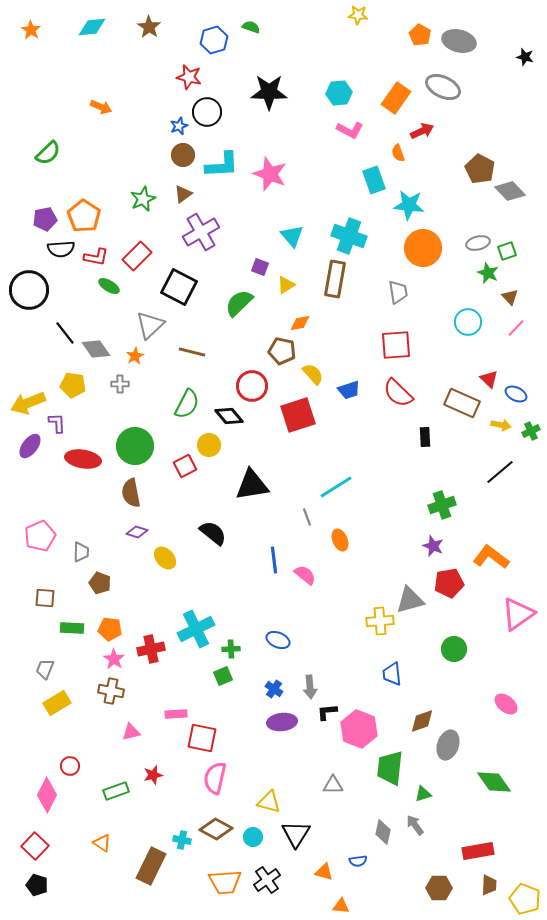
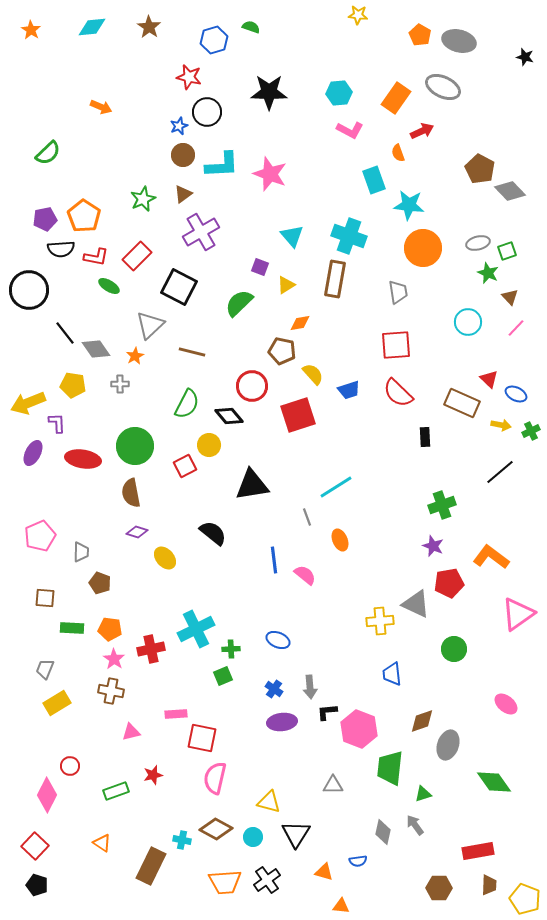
purple ellipse at (30, 446): moved 3 px right, 7 px down; rotated 10 degrees counterclockwise
gray triangle at (410, 600): moved 6 px right, 4 px down; rotated 40 degrees clockwise
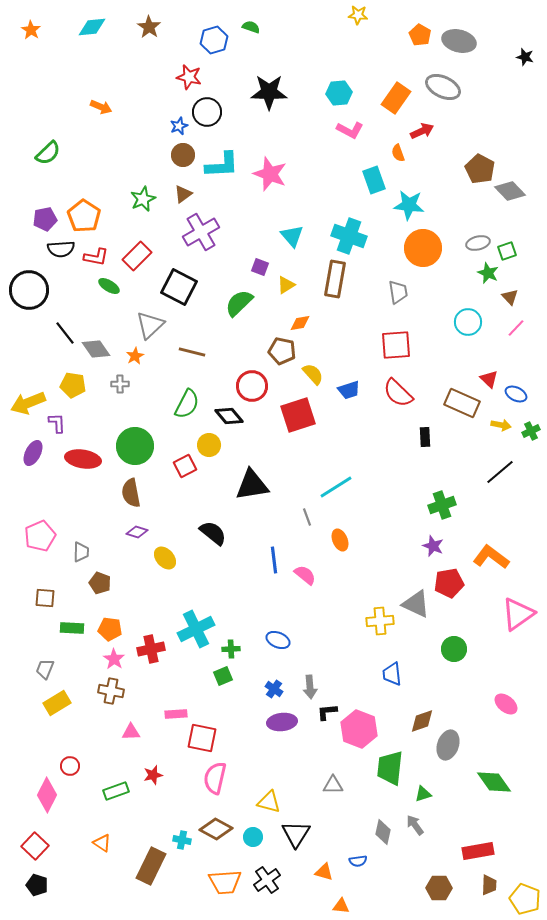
pink triangle at (131, 732): rotated 12 degrees clockwise
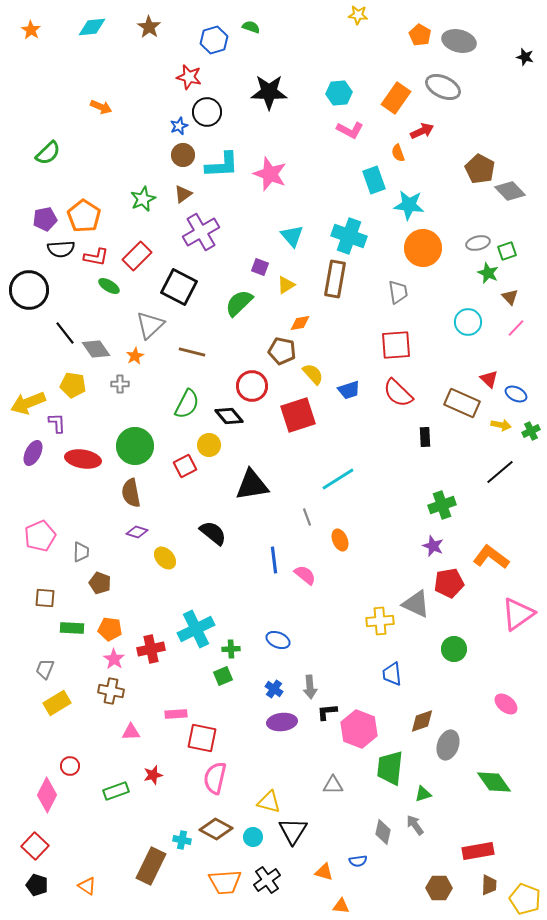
cyan line at (336, 487): moved 2 px right, 8 px up
black triangle at (296, 834): moved 3 px left, 3 px up
orange triangle at (102, 843): moved 15 px left, 43 px down
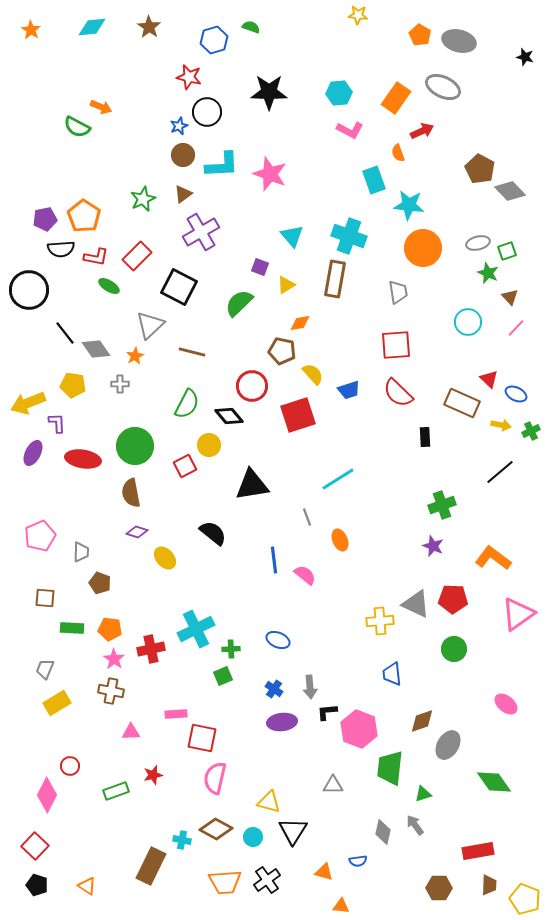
green semicircle at (48, 153): moved 29 px right, 26 px up; rotated 72 degrees clockwise
orange L-shape at (491, 557): moved 2 px right, 1 px down
red pentagon at (449, 583): moved 4 px right, 16 px down; rotated 12 degrees clockwise
gray ellipse at (448, 745): rotated 12 degrees clockwise
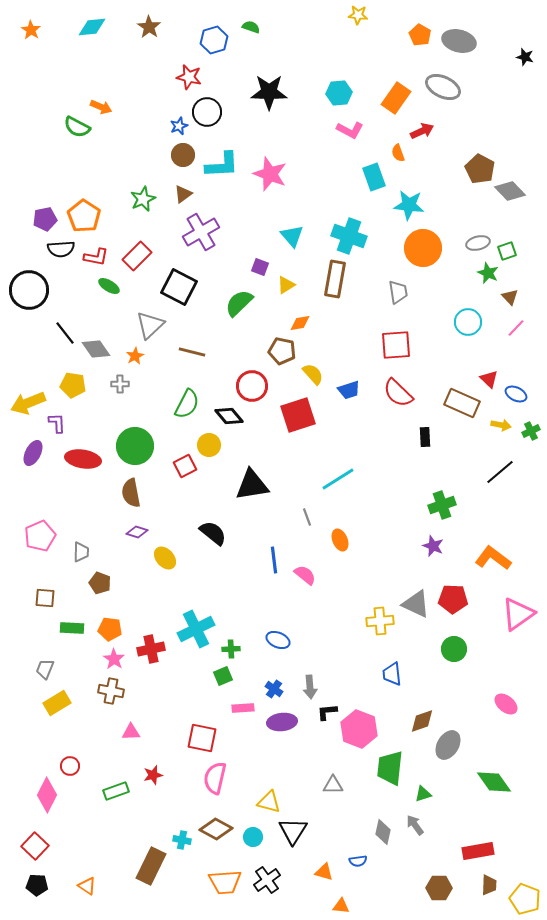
cyan rectangle at (374, 180): moved 3 px up
pink rectangle at (176, 714): moved 67 px right, 6 px up
black pentagon at (37, 885): rotated 15 degrees counterclockwise
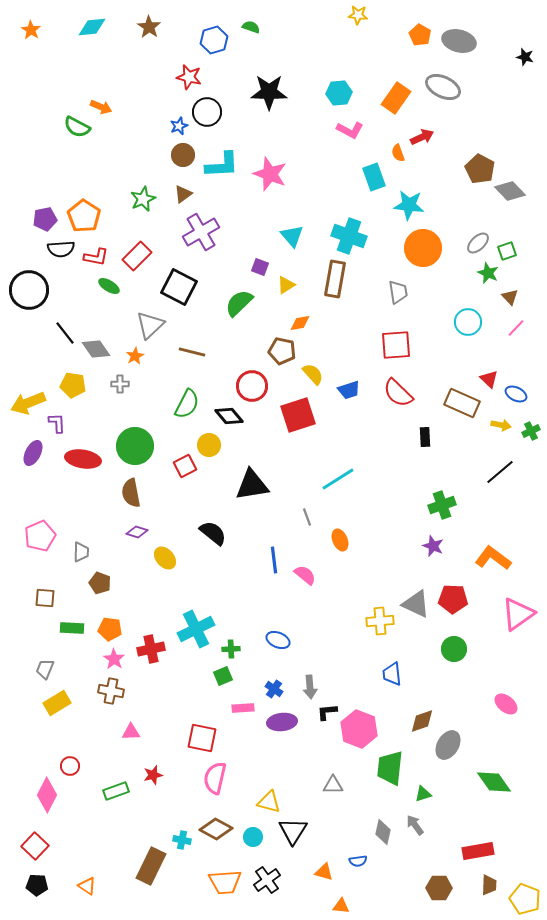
red arrow at (422, 131): moved 6 px down
gray ellipse at (478, 243): rotated 30 degrees counterclockwise
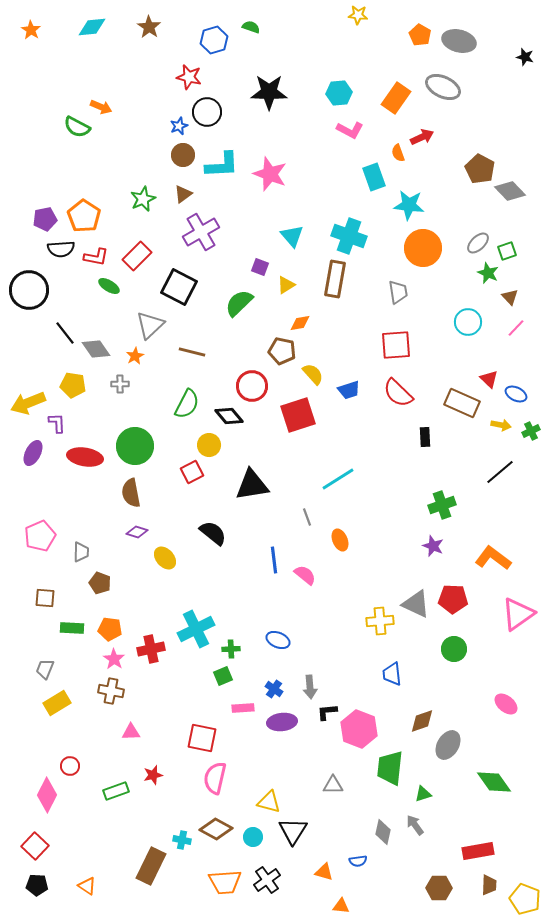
red ellipse at (83, 459): moved 2 px right, 2 px up
red square at (185, 466): moved 7 px right, 6 px down
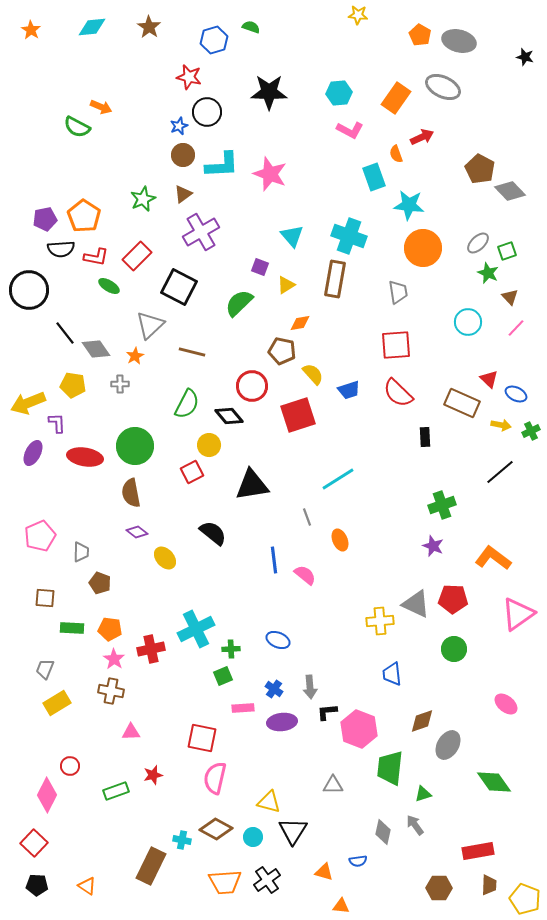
orange semicircle at (398, 153): moved 2 px left, 1 px down
purple diamond at (137, 532): rotated 20 degrees clockwise
red square at (35, 846): moved 1 px left, 3 px up
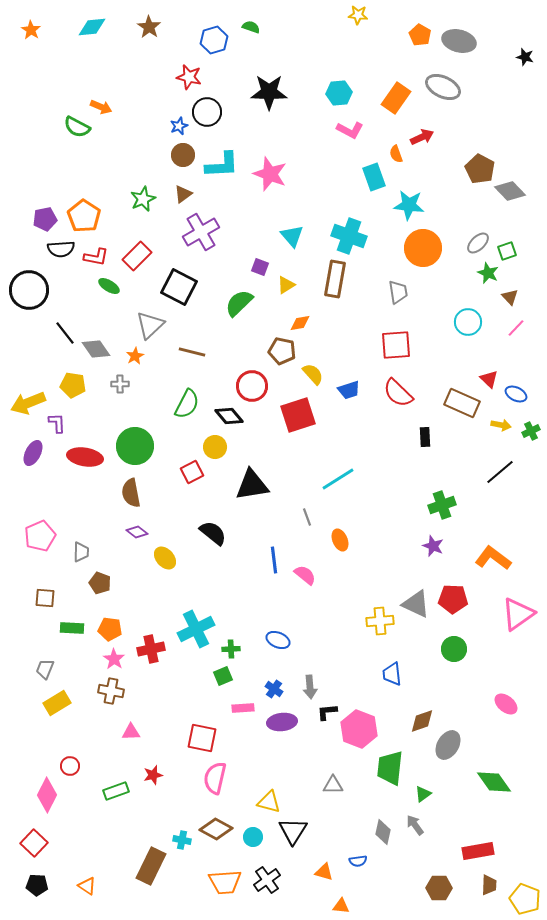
yellow circle at (209, 445): moved 6 px right, 2 px down
green triangle at (423, 794): rotated 18 degrees counterclockwise
